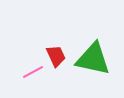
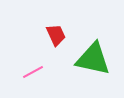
red trapezoid: moved 21 px up
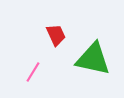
pink line: rotated 30 degrees counterclockwise
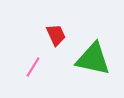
pink line: moved 5 px up
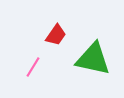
red trapezoid: rotated 60 degrees clockwise
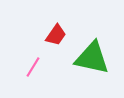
green triangle: moved 1 px left, 1 px up
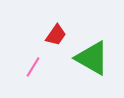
green triangle: rotated 18 degrees clockwise
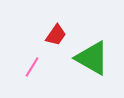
pink line: moved 1 px left
